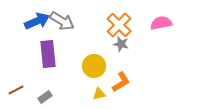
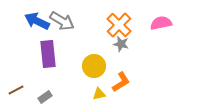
blue arrow: rotated 130 degrees counterclockwise
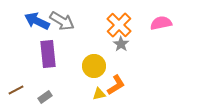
gray star: rotated 21 degrees clockwise
orange L-shape: moved 5 px left, 3 px down
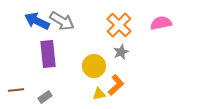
gray star: moved 8 px down; rotated 14 degrees clockwise
orange L-shape: rotated 10 degrees counterclockwise
brown line: rotated 21 degrees clockwise
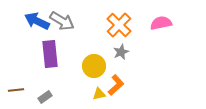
purple rectangle: moved 2 px right
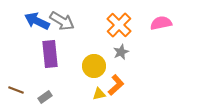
brown line: rotated 28 degrees clockwise
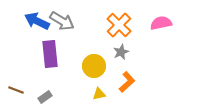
orange L-shape: moved 11 px right, 3 px up
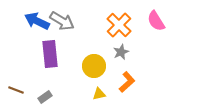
pink semicircle: moved 5 px left, 2 px up; rotated 110 degrees counterclockwise
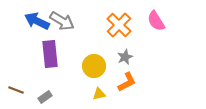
gray star: moved 4 px right, 5 px down
orange L-shape: rotated 15 degrees clockwise
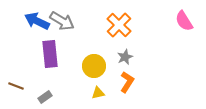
pink semicircle: moved 28 px right
orange L-shape: rotated 30 degrees counterclockwise
brown line: moved 4 px up
yellow triangle: moved 1 px left, 1 px up
